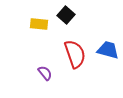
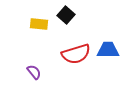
blue trapezoid: rotated 15 degrees counterclockwise
red semicircle: moved 1 px right; rotated 92 degrees clockwise
purple semicircle: moved 11 px left, 1 px up
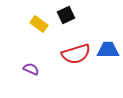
black square: rotated 24 degrees clockwise
yellow rectangle: rotated 30 degrees clockwise
purple semicircle: moved 3 px left, 3 px up; rotated 28 degrees counterclockwise
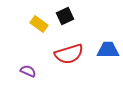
black square: moved 1 px left, 1 px down
red semicircle: moved 7 px left
purple semicircle: moved 3 px left, 2 px down
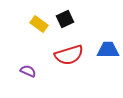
black square: moved 3 px down
red semicircle: moved 1 px down
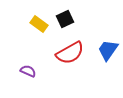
blue trapezoid: rotated 55 degrees counterclockwise
red semicircle: moved 1 px right, 2 px up; rotated 12 degrees counterclockwise
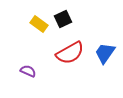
black square: moved 2 px left
blue trapezoid: moved 3 px left, 3 px down
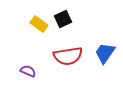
red semicircle: moved 2 px left, 3 px down; rotated 20 degrees clockwise
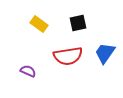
black square: moved 15 px right, 4 px down; rotated 12 degrees clockwise
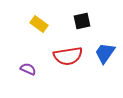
black square: moved 4 px right, 2 px up
purple semicircle: moved 2 px up
